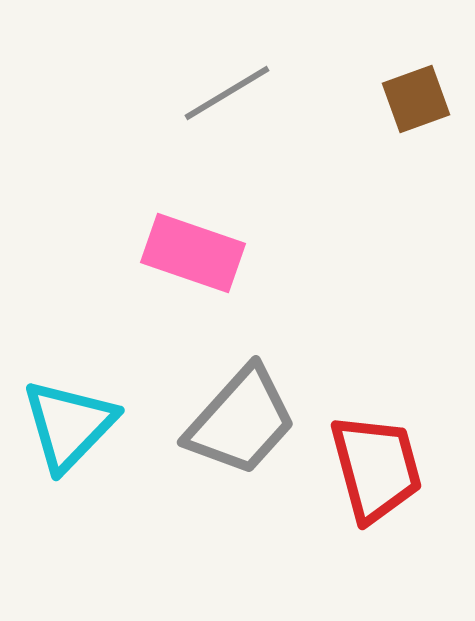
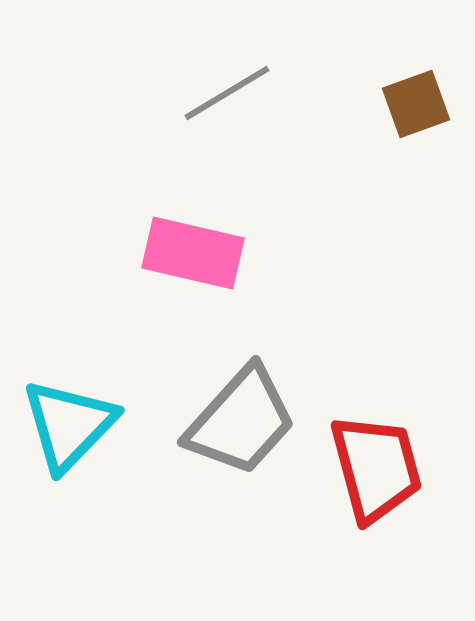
brown square: moved 5 px down
pink rectangle: rotated 6 degrees counterclockwise
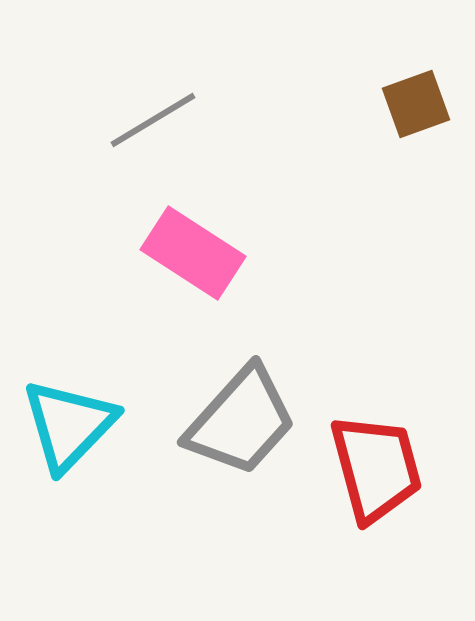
gray line: moved 74 px left, 27 px down
pink rectangle: rotated 20 degrees clockwise
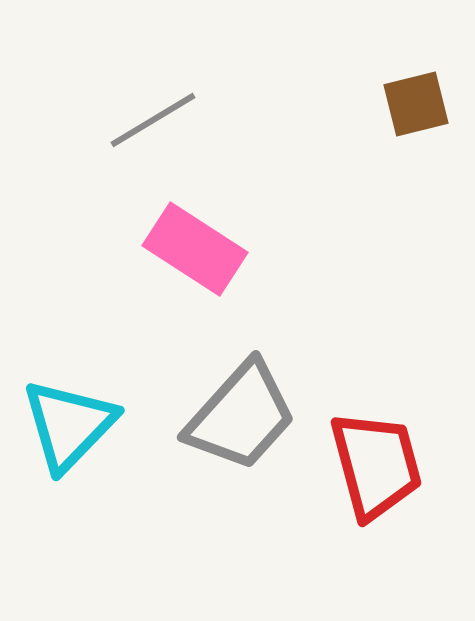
brown square: rotated 6 degrees clockwise
pink rectangle: moved 2 px right, 4 px up
gray trapezoid: moved 5 px up
red trapezoid: moved 3 px up
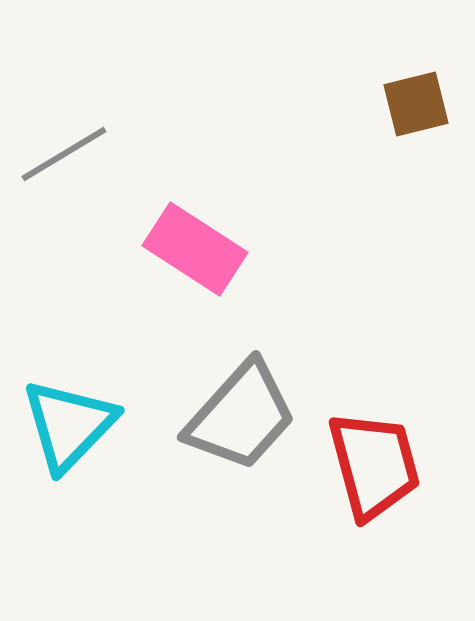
gray line: moved 89 px left, 34 px down
red trapezoid: moved 2 px left
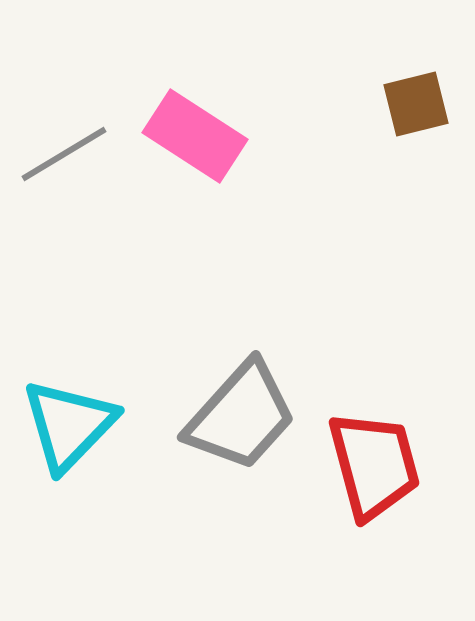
pink rectangle: moved 113 px up
